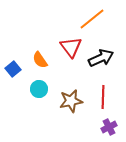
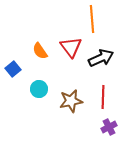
orange line: rotated 56 degrees counterclockwise
orange semicircle: moved 9 px up
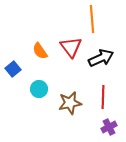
brown star: moved 1 px left, 2 px down
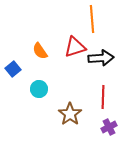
red triangle: moved 4 px right; rotated 50 degrees clockwise
black arrow: rotated 20 degrees clockwise
brown star: moved 11 px down; rotated 25 degrees counterclockwise
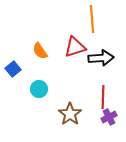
purple cross: moved 10 px up
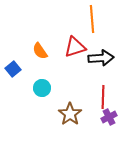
cyan circle: moved 3 px right, 1 px up
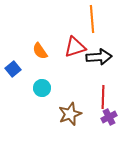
black arrow: moved 2 px left, 1 px up
brown star: rotated 15 degrees clockwise
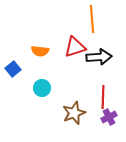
orange semicircle: rotated 48 degrees counterclockwise
brown star: moved 4 px right, 1 px up
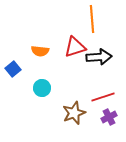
red line: rotated 70 degrees clockwise
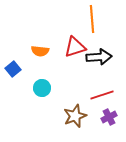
red line: moved 1 px left, 2 px up
brown star: moved 1 px right, 3 px down
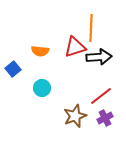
orange line: moved 1 px left, 9 px down; rotated 8 degrees clockwise
red line: moved 1 px left, 1 px down; rotated 20 degrees counterclockwise
purple cross: moved 4 px left, 1 px down
